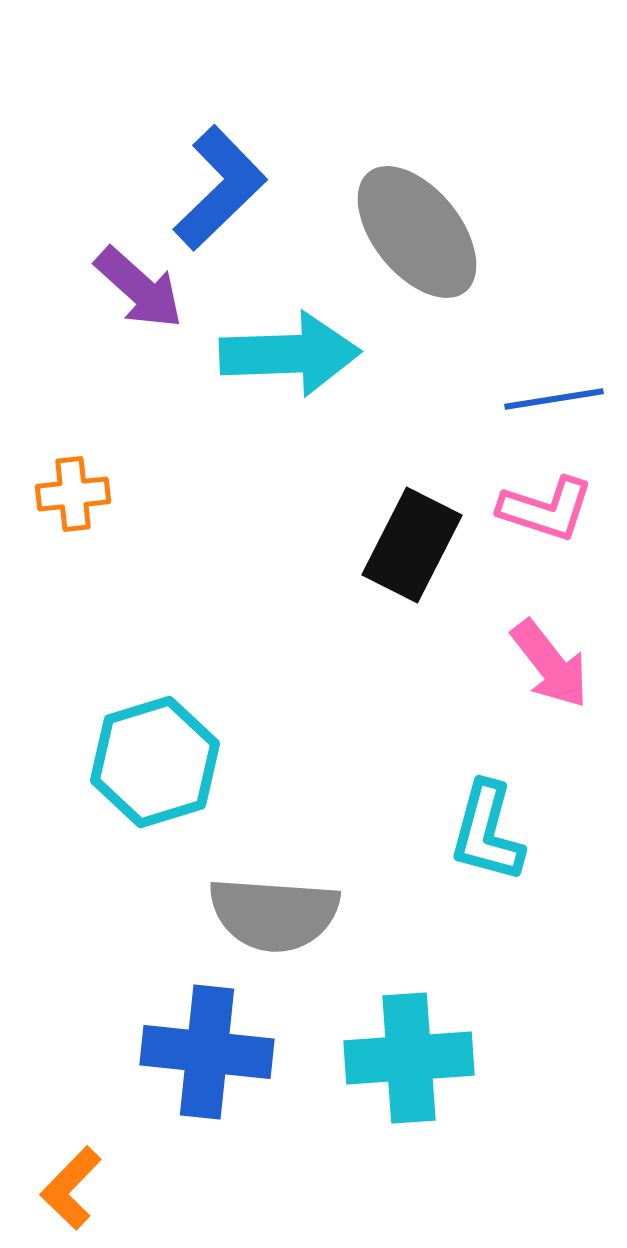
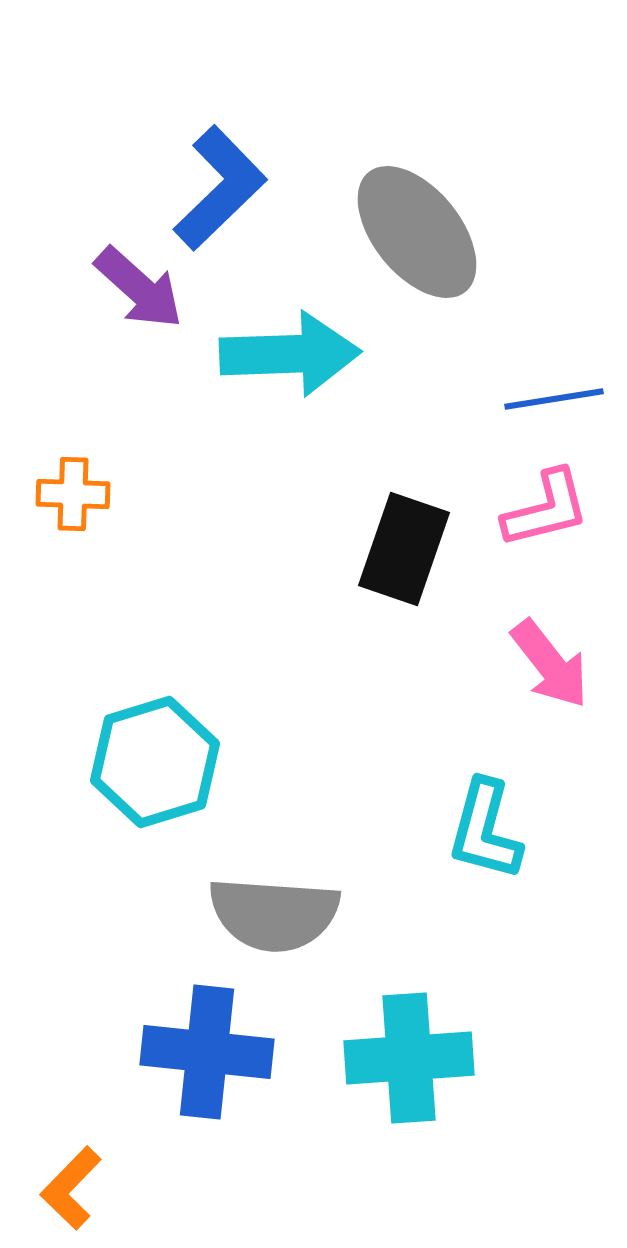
orange cross: rotated 8 degrees clockwise
pink L-shape: rotated 32 degrees counterclockwise
black rectangle: moved 8 px left, 4 px down; rotated 8 degrees counterclockwise
cyan L-shape: moved 2 px left, 2 px up
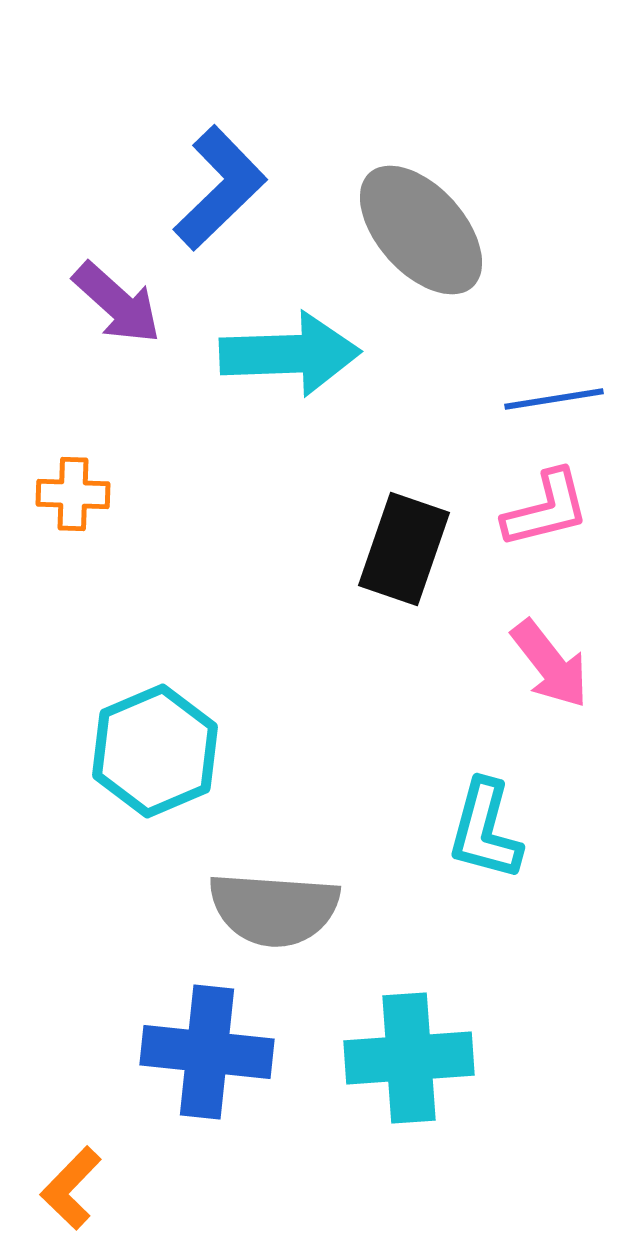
gray ellipse: moved 4 px right, 2 px up; rotated 3 degrees counterclockwise
purple arrow: moved 22 px left, 15 px down
cyan hexagon: moved 11 px up; rotated 6 degrees counterclockwise
gray semicircle: moved 5 px up
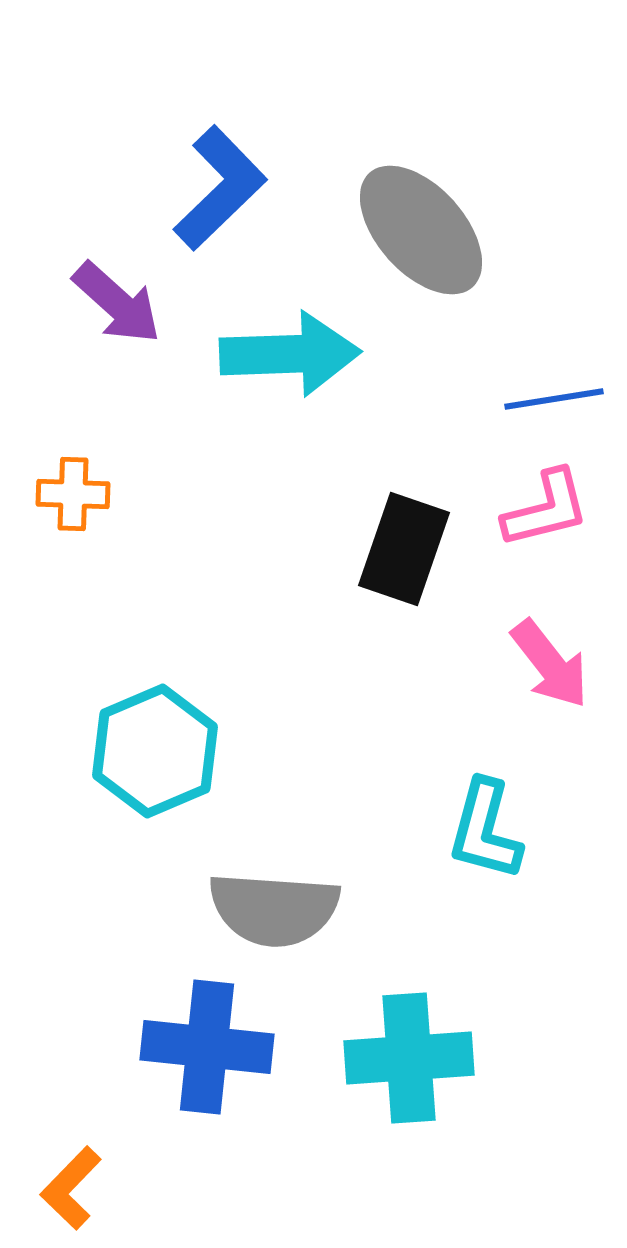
blue cross: moved 5 px up
